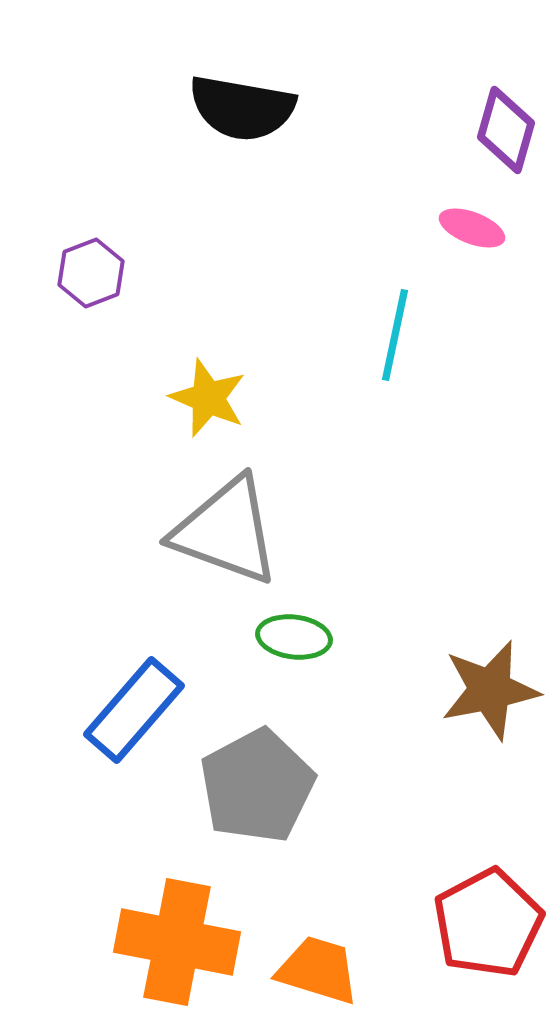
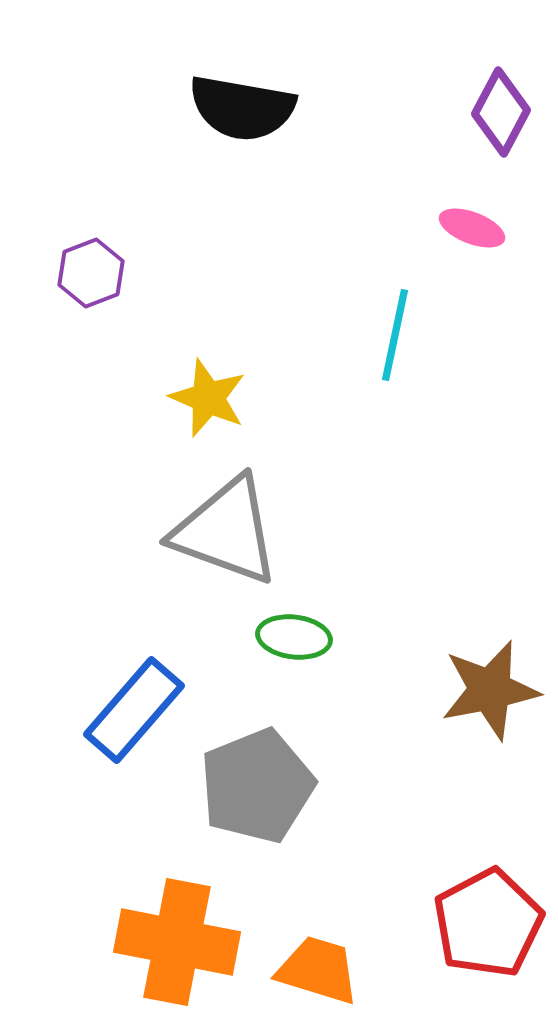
purple diamond: moved 5 px left, 18 px up; rotated 12 degrees clockwise
gray pentagon: rotated 6 degrees clockwise
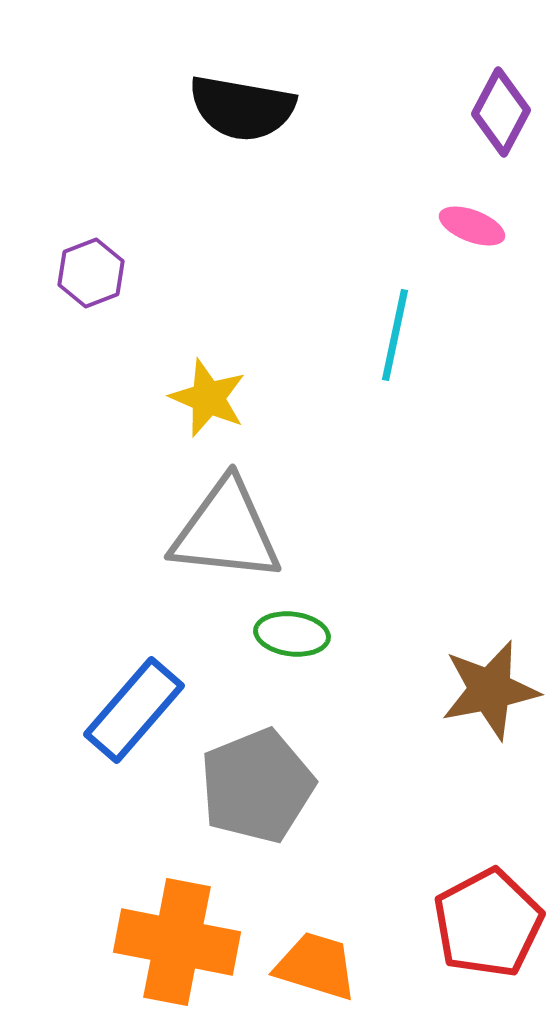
pink ellipse: moved 2 px up
gray triangle: rotated 14 degrees counterclockwise
green ellipse: moved 2 px left, 3 px up
orange trapezoid: moved 2 px left, 4 px up
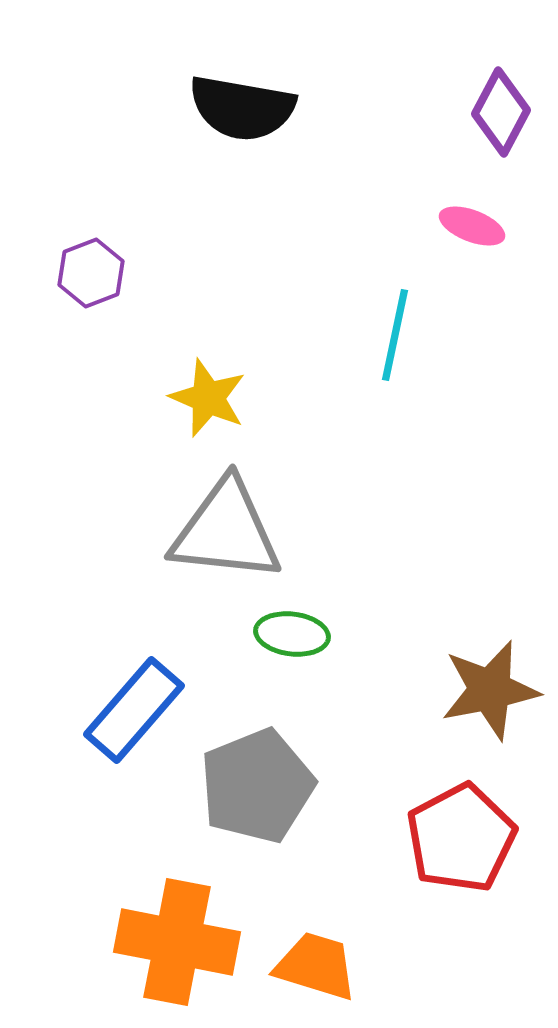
red pentagon: moved 27 px left, 85 px up
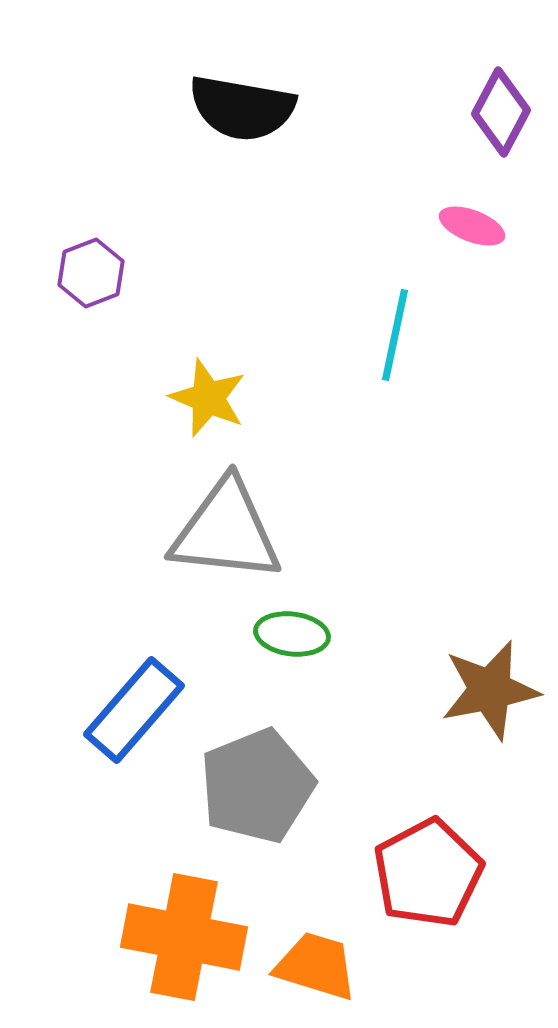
red pentagon: moved 33 px left, 35 px down
orange cross: moved 7 px right, 5 px up
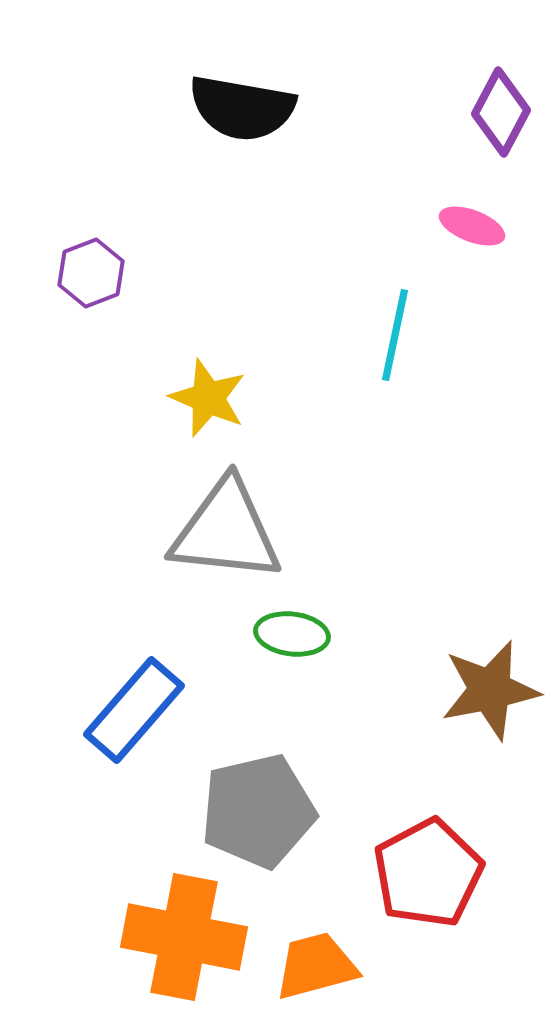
gray pentagon: moved 1 px right, 25 px down; rotated 9 degrees clockwise
orange trapezoid: rotated 32 degrees counterclockwise
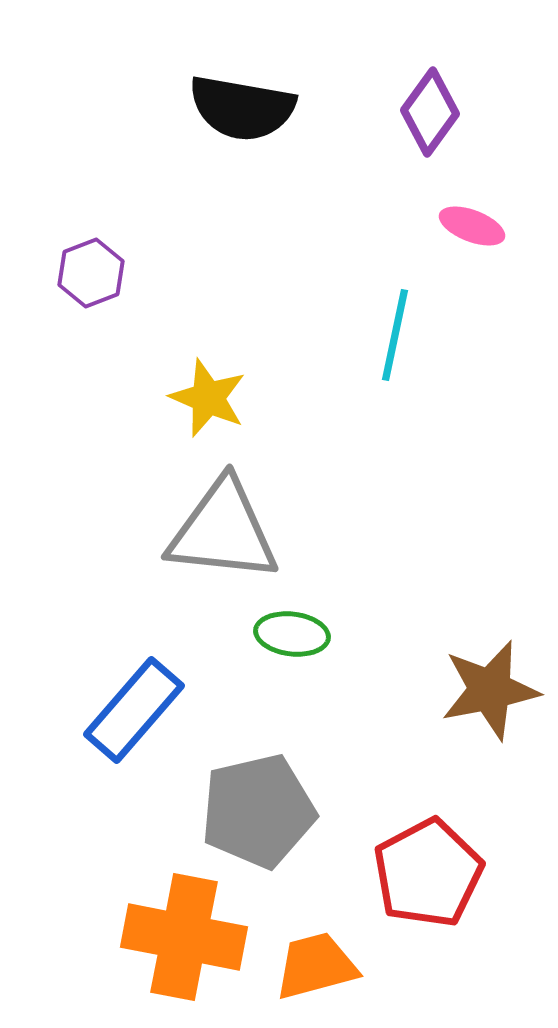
purple diamond: moved 71 px left; rotated 8 degrees clockwise
gray triangle: moved 3 px left
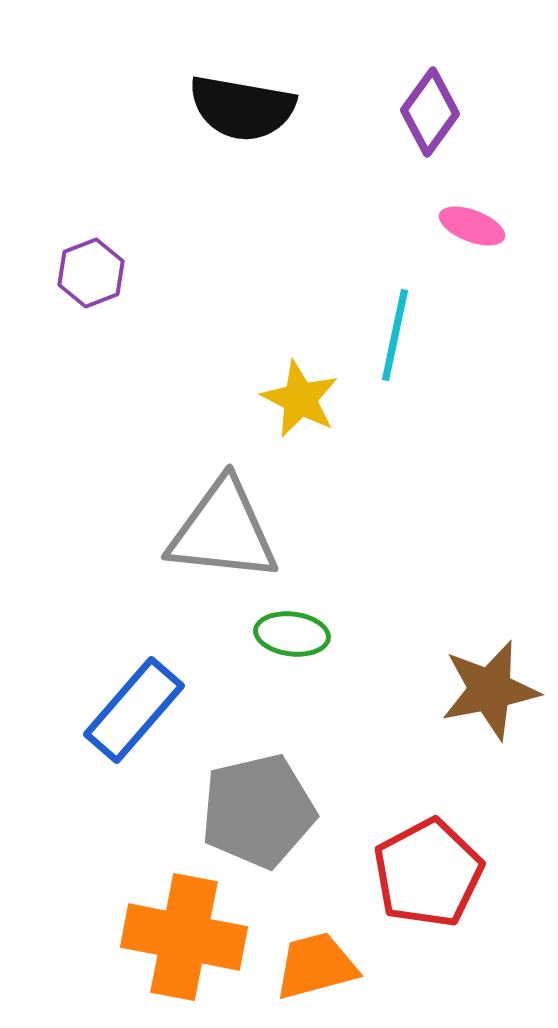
yellow star: moved 92 px right, 1 px down; rotated 4 degrees clockwise
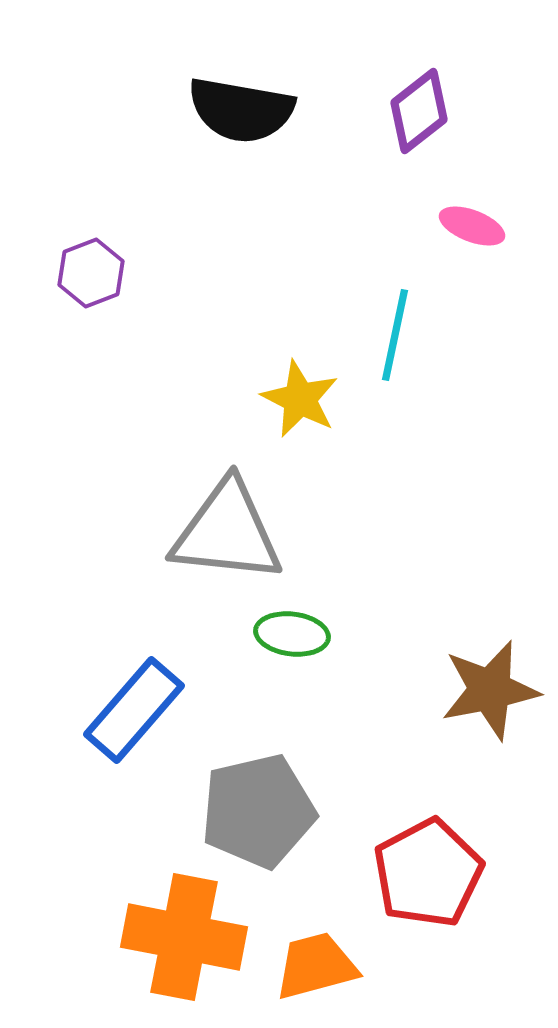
black semicircle: moved 1 px left, 2 px down
purple diamond: moved 11 px left, 1 px up; rotated 16 degrees clockwise
gray triangle: moved 4 px right, 1 px down
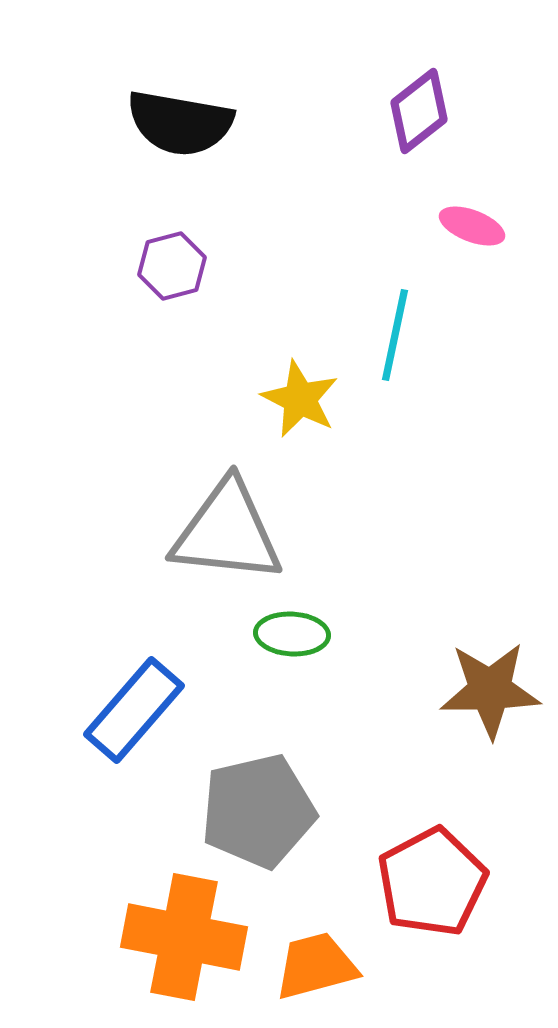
black semicircle: moved 61 px left, 13 px down
purple hexagon: moved 81 px right, 7 px up; rotated 6 degrees clockwise
green ellipse: rotated 4 degrees counterclockwise
brown star: rotated 10 degrees clockwise
red pentagon: moved 4 px right, 9 px down
